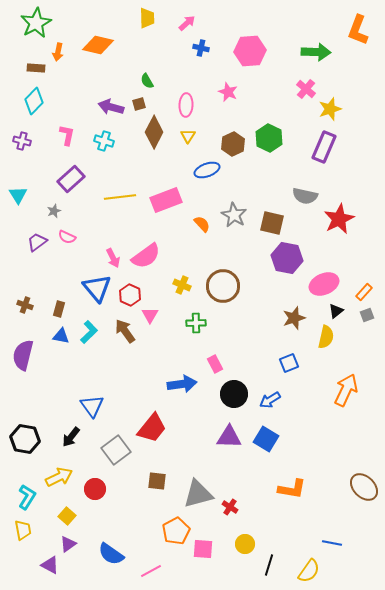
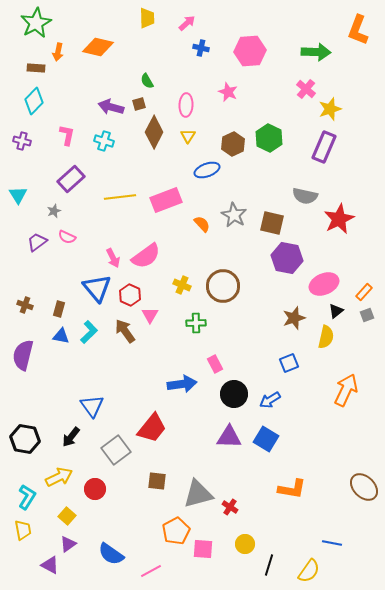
orange diamond at (98, 45): moved 2 px down
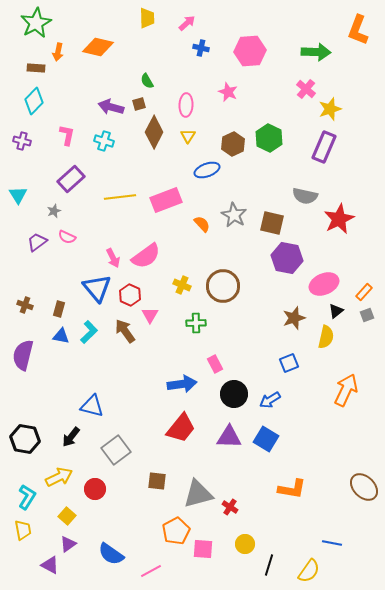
blue triangle at (92, 406): rotated 40 degrees counterclockwise
red trapezoid at (152, 428): moved 29 px right
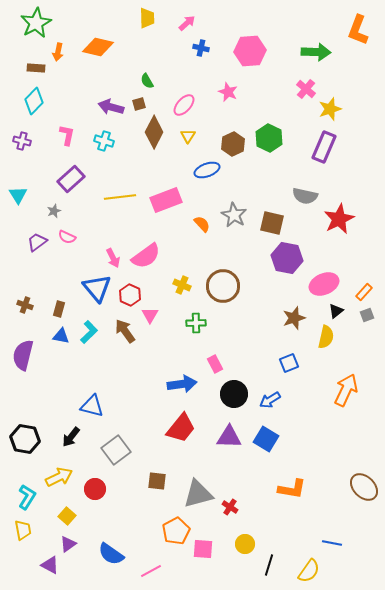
pink ellipse at (186, 105): moved 2 px left; rotated 40 degrees clockwise
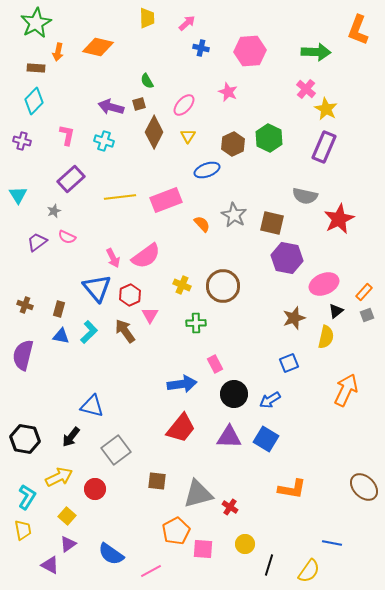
yellow star at (330, 109): moved 4 px left; rotated 25 degrees counterclockwise
red hexagon at (130, 295): rotated 10 degrees clockwise
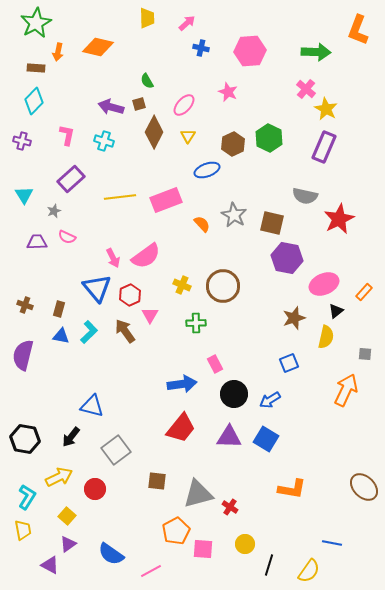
cyan triangle at (18, 195): moved 6 px right
purple trapezoid at (37, 242): rotated 35 degrees clockwise
gray square at (367, 315): moved 2 px left, 39 px down; rotated 24 degrees clockwise
